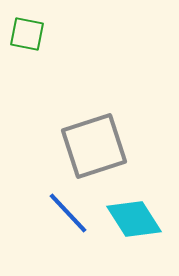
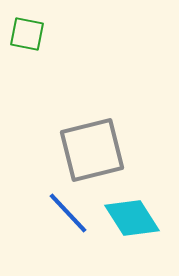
gray square: moved 2 px left, 4 px down; rotated 4 degrees clockwise
cyan diamond: moved 2 px left, 1 px up
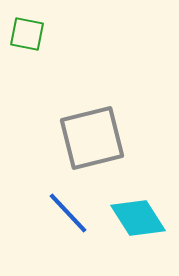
gray square: moved 12 px up
cyan diamond: moved 6 px right
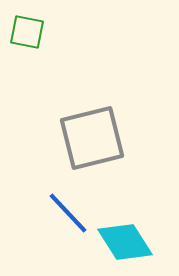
green square: moved 2 px up
cyan diamond: moved 13 px left, 24 px down
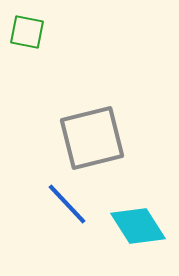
blue line: moved 1 px left, 9 px up
cyan diamond: moved 13 px right, 16 px up
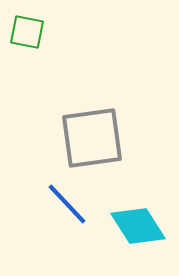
gray square: rotated 6 degrees clockwise
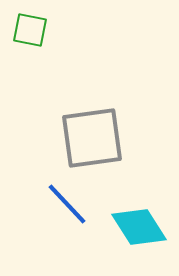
green square: moved 3 px right, 2 px up
cyan diamond: moved 1 px right, 1 px down
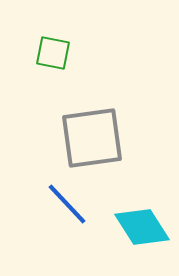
green square: moved 23 px right, 23 px down
cyan diamond: moved 3 px right
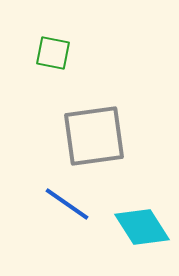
gray square: moved 2 px right, 2 px up
blue line: rotated 12 degrees counterclockwise
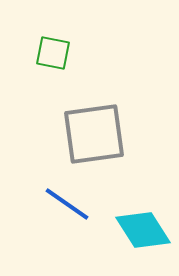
gray square: moved 2 px up
cyan diamond: moved 1 px right, 3 px down
